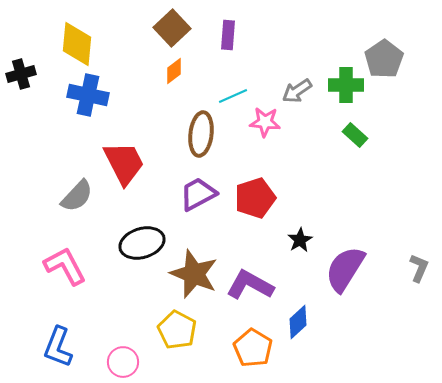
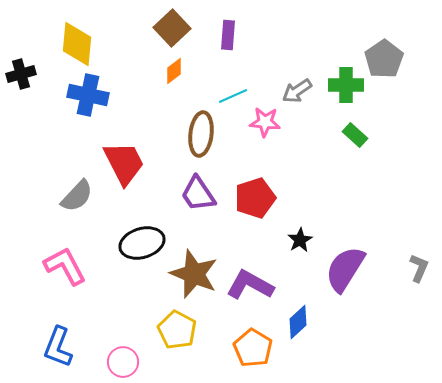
purple trapezoid: rotated 96 degrees counterclockwise
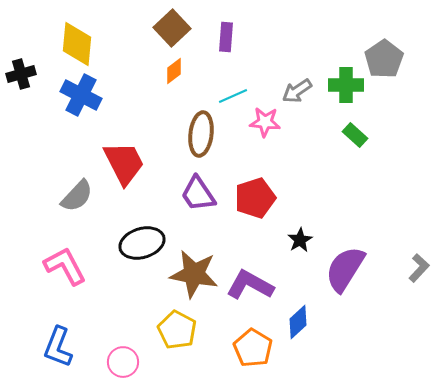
purple rectangle: moved 2 px left, 2 px down
blue cross: moved 7 px left; rotated 15 degrees clockwise
gray L-shape: rotated 20 degrees clockwise
brown star: rotated 12 degrees counterclockwise
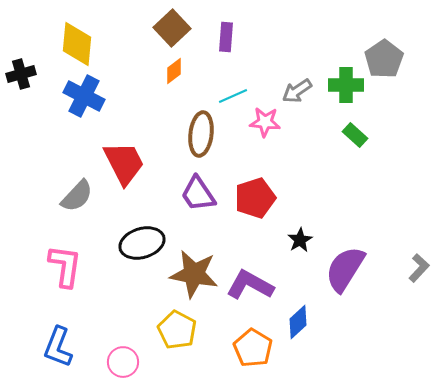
blue cross: moved 3 px right, 1 px down
pink L-shape: rotated 36 degrees clockwise
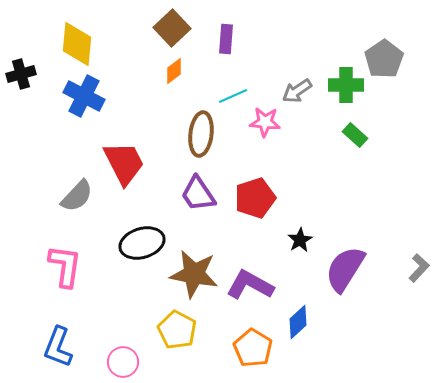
purple rectangle: moved 2 px down
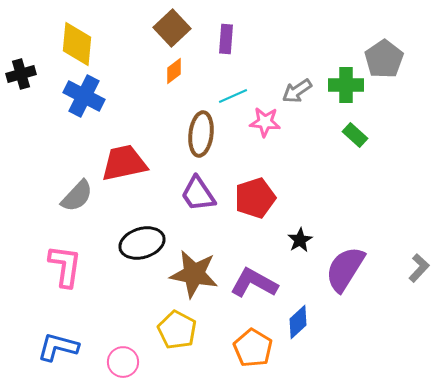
red trapezoid: rotated 75 degrees counterclockwise
purple L-shape: moved 4 px right, 2 px up
blue L-shape: rotated 84 degrees clockwise
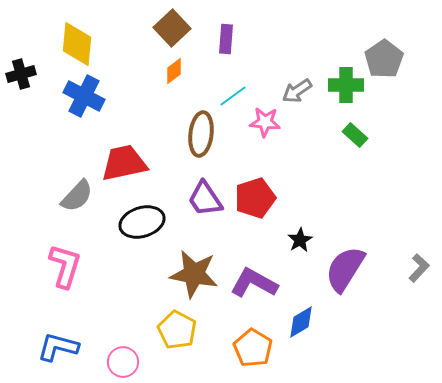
cyan line: rotated 12 degrees counterclockwise
purple trapezoid: moved 7 px right, 5 px down
black ellipse: moved 21 px up
pink L-shape: rotated 9 degrees clockwise
blue diamond: moved 3 px right; rotated 12 degrees clockwise
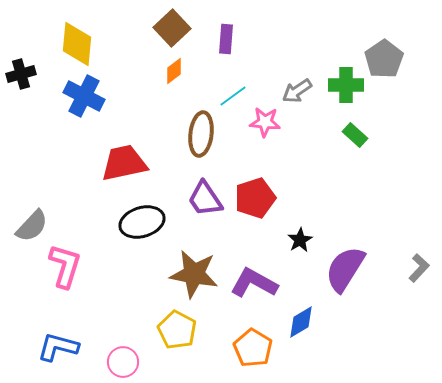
gray semicircle: moved 45 px left, 30 px down
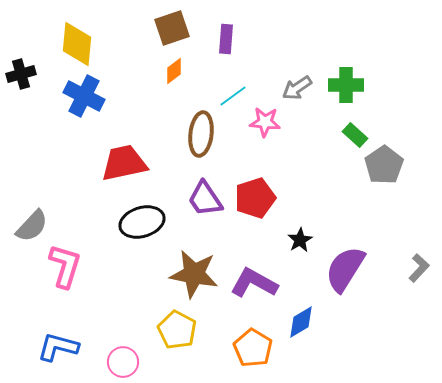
brown square: rotated 24 degrees clockwise
gray pentagon: moved 106 px down
gray arrow: moved 3 px up
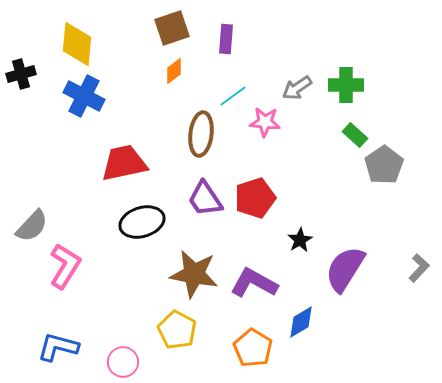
pink L-shape: rotated 15 degrees clockwise
